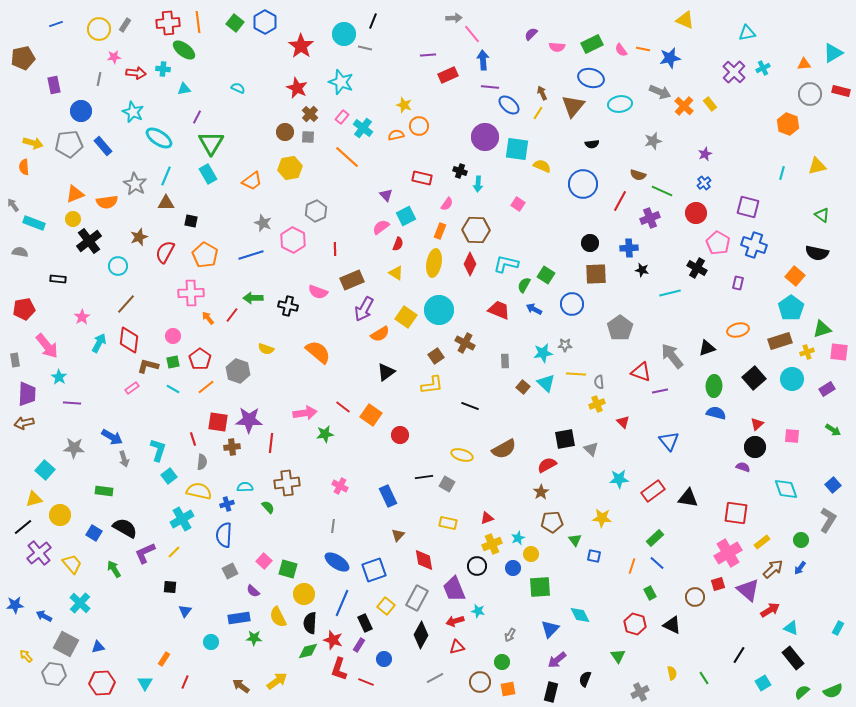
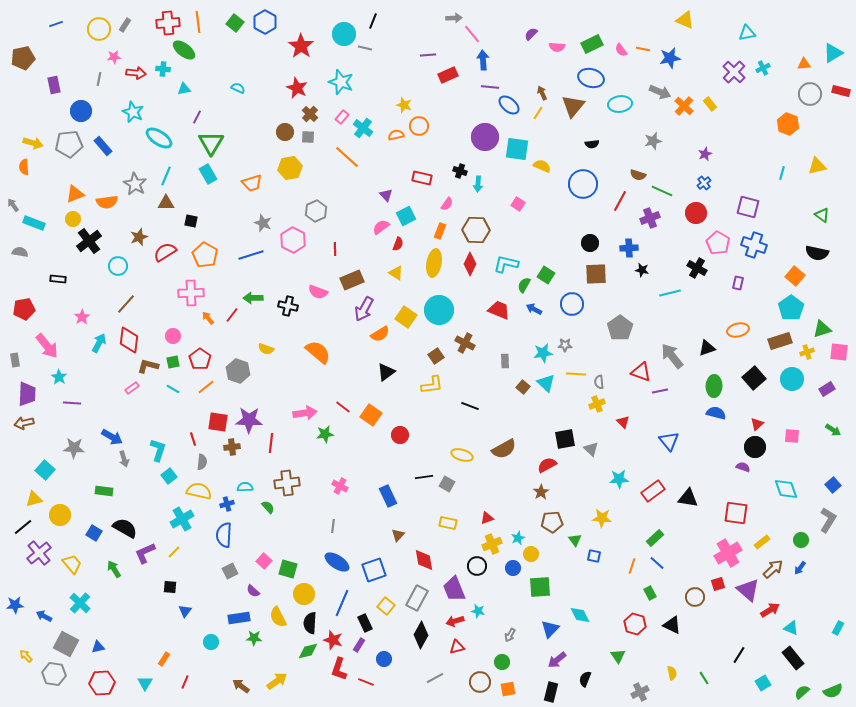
orange trapezoid at (252, 181): moved 2 px down; rotated 20 degrees clockwise
red semicircle at (165, 252): rotated 30 degrees clockwise
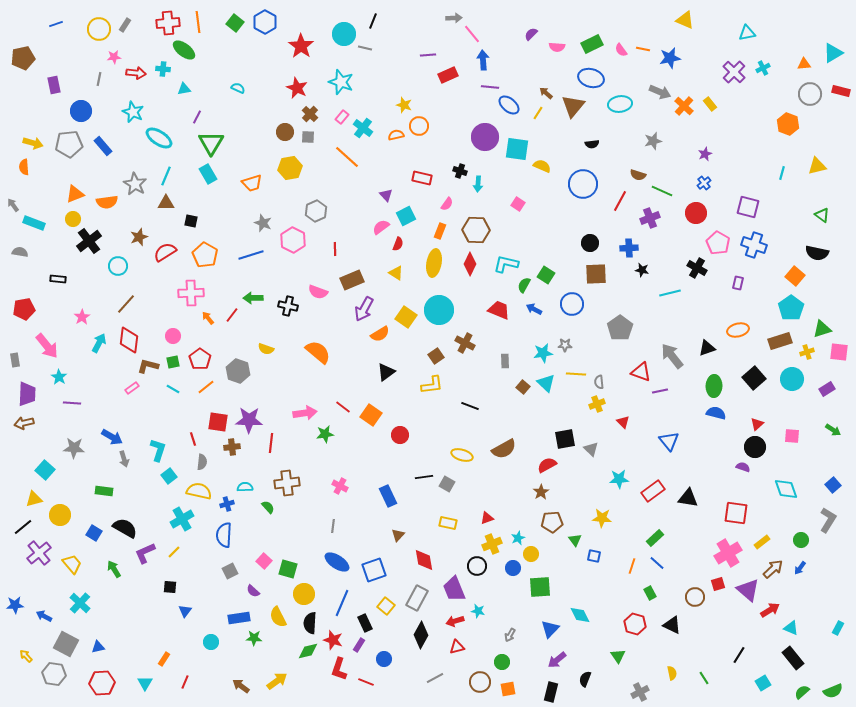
brown arrow at (542, 93): moved 4 px right; rotated 24 degrees counterclockwise
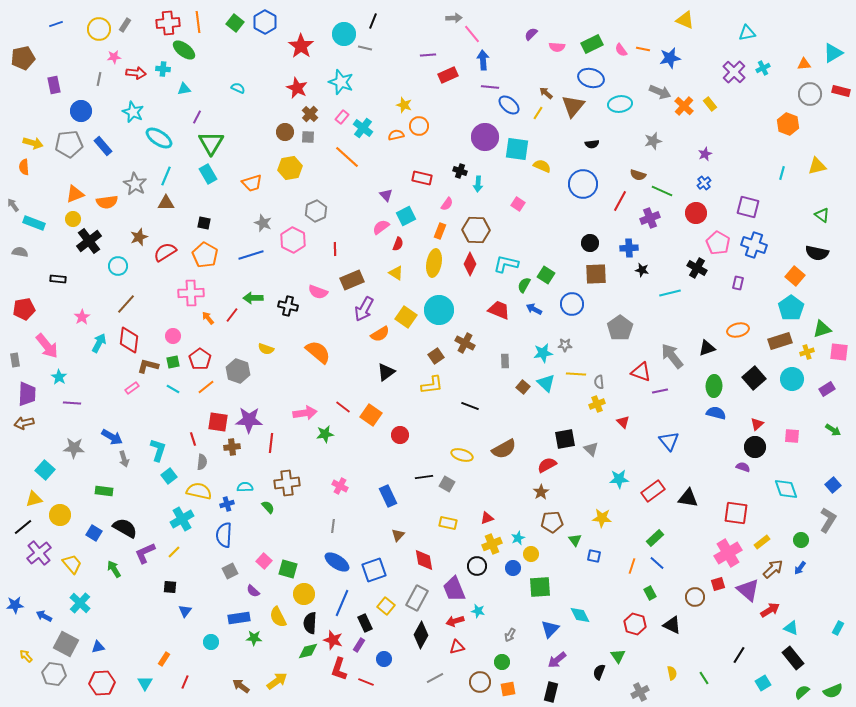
black square at (191, 221): moved 13 px right, 2 px down
black semicircle at (585, 679): moved 14 px right, 7 px up
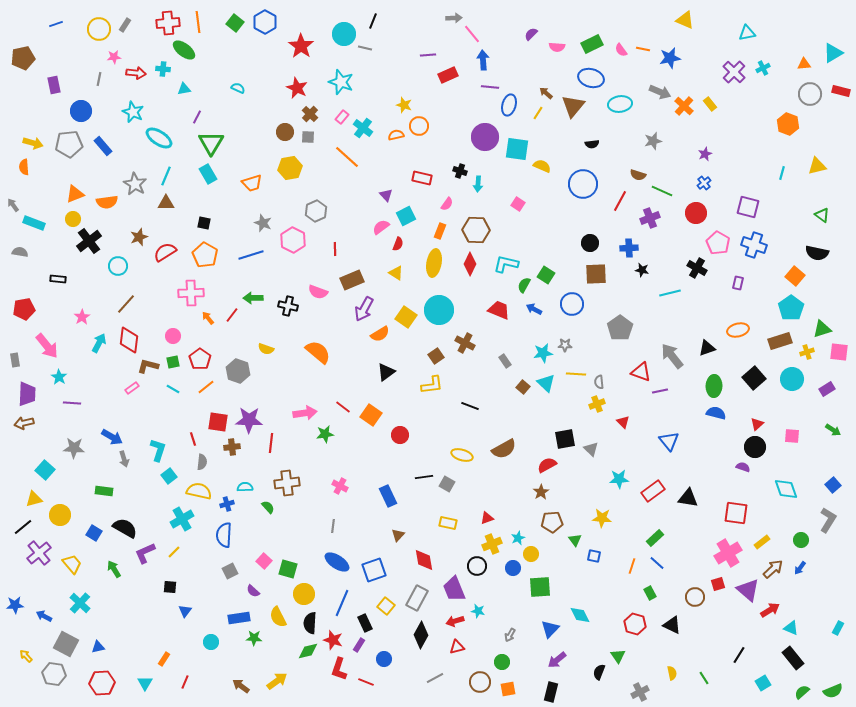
blue ellipse at (509, 105): rotated 65 degrees clockwise
gray rectangle at (505, 361): rotated 32 degrees counterclockwise
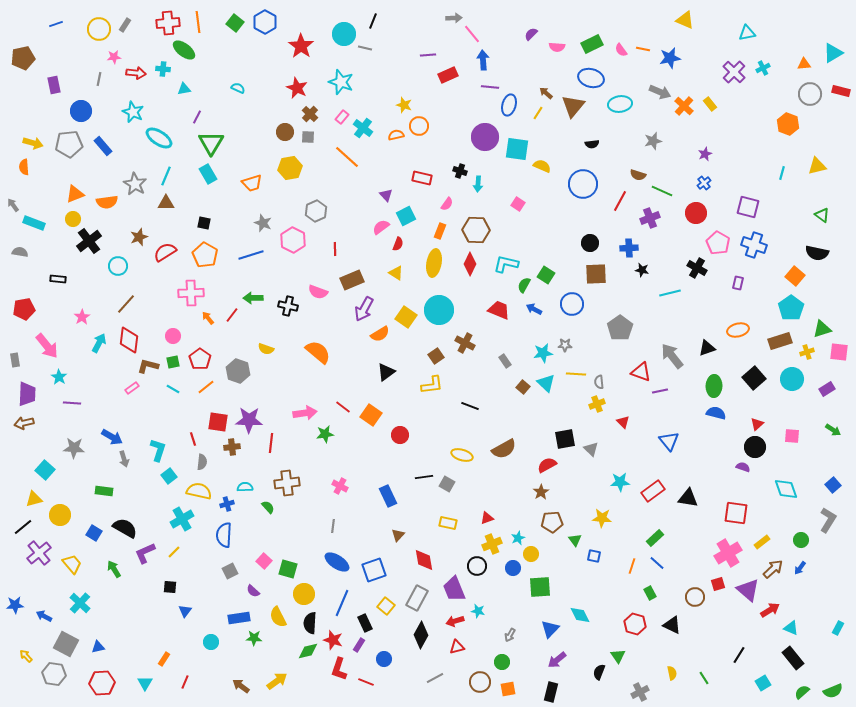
cyan star at (619, 479): moved 1 px right, 3 px down
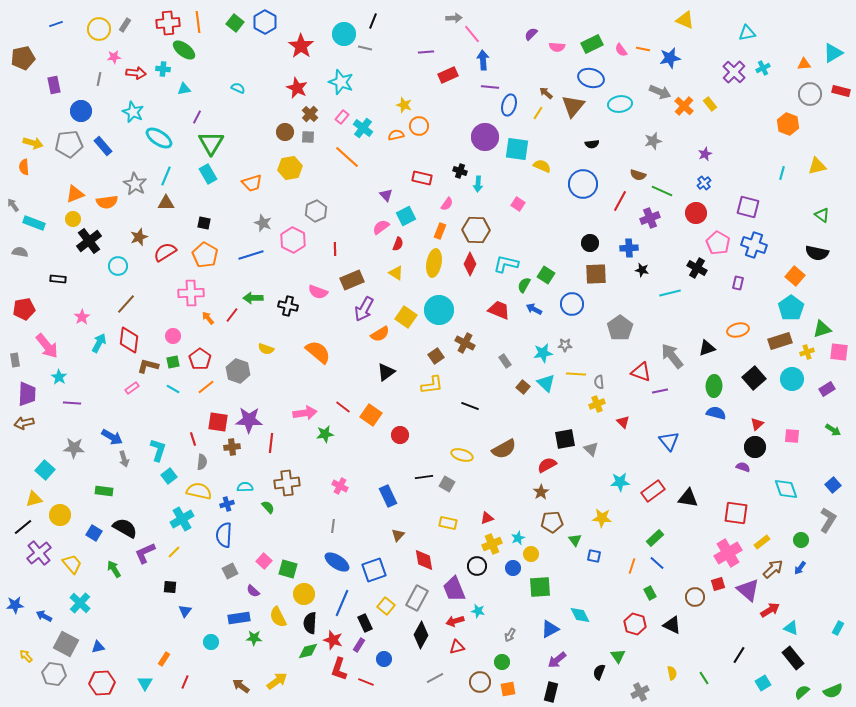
purple line at (428, 55): moved 2 px left, 3 px up
blue triangle at (550, 629): rotated 18 degrees clockwise
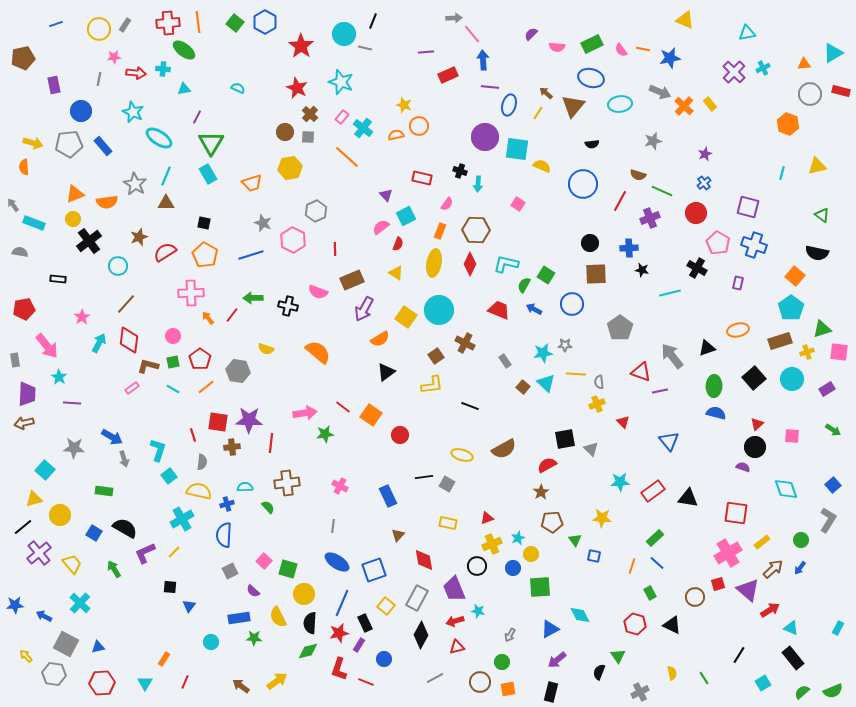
orange semicircle at (380, 334): moved 5 px down
gray hexagon at (238, 371): rotated 10 degrees counterclockwise
red line at (193, 439): moved 4 px up
blue triangle at (185, 611): moved 4 px right, 5 px up
red star at (333, 640): moved 6 px right, 7 px up; rotated 30 degrees counterclockwise
